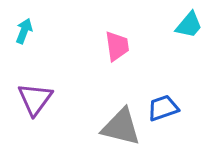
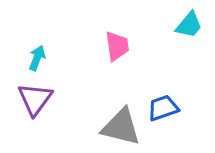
cyan arrow: moved 13 px right, 27 px down
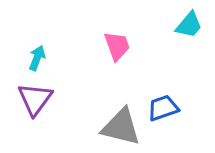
pink trapezoid: rotated 12 degrees counterclockwise
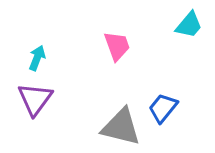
blue trapezoid: rotated 32 degrees counterclockwise
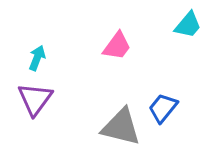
cyan trapezoid: moved 1 px left
pink trapezoid: rotated 56 degrees clockwise
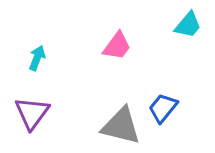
purple triangle: moved 3 px left, 14 px down
gray triangle: moved 1 px up
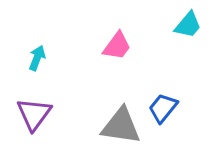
purple triangle: moved 2 px right, 1 px down
gray triangle: rotated 6 degrees counterclockwise
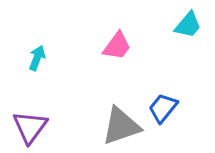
purple triangle: moved 4 px left, 13 px down
gray triangle: rotated 27 degrees counterclockwise
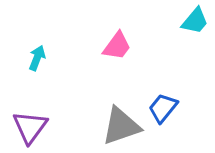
cyan trapezoid: moved 7 px right, 4 px up
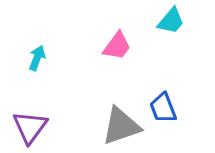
cyan trapezoid: moved 24 px left
blue trapezoid: rotated 60 degrees counterclockwise
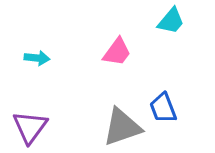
pink trapezoid: moved 6 px down
cyan arrow: rotated 75 degrees clockwise
gray triangle: moved 1 px right, 1 px down
